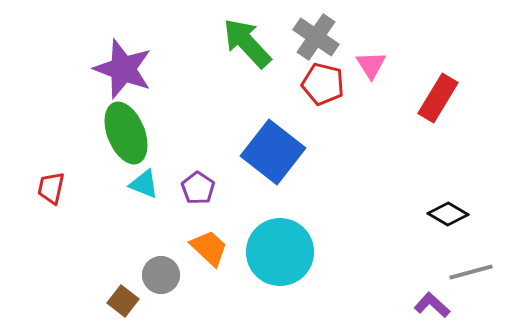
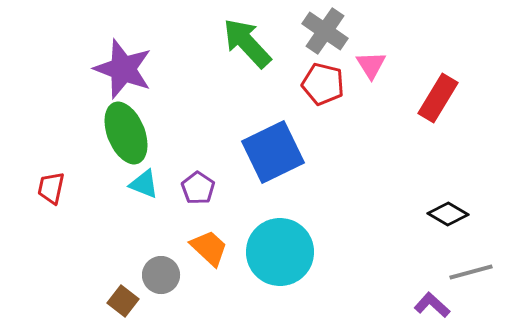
gray cross: moved 9 px right, 6 px up
blue square: rotated 26 degrees clockwise
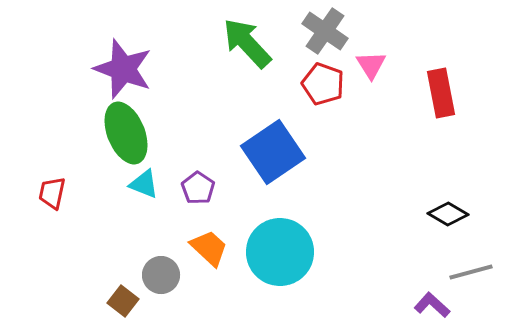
red pentagon: rotated 6 degrees clockwise
red rectangle: moved 3 px right, 5 px up; rotated 42 degrees counterclockwise
blue square: rotated 8 degrees counterclockwise
red trapezoid: moved 1 px right, 5 px down
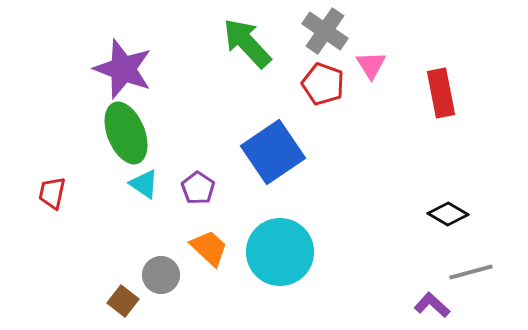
cyan triangle: rotated 12 degrees clockwise
